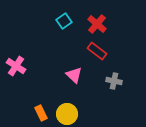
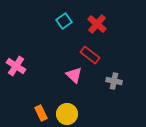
red rectangle: moved 7 px left, 4 px down
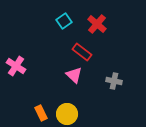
red rectangle: moved 8 px left, 3 px up
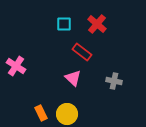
cyan square: moved 3 px down; rotated 35 degrees clockwise
pink triangle: moved 1 px left, 3 px down
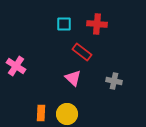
red cross: rotated 36 degrees counterclockwise
orange rectangle: rotated 28 degrees clockwise
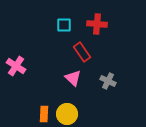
cyan square: moved 1 px down
red rectangle: rotated 18 degrees clockwise
gray cross: moved 6 px left; rotated 14 degrees clockwise
orange rectangle: moved 3 px right, 1 px down
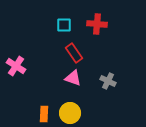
red rectangle: moved 8 px left, 1 px down
pink triangle: rotated 24 degrees counterclockwise
yellow circle: moved 3 px right, 1 px up
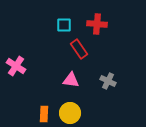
red rectangle: moved 5 px right, 4 px up
pink triangle: moved 2 px left, 2 px down; rotated 12 degrees counterclockwise
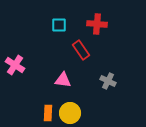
cyan square: moved 5 px left
red rectangle: moved 2 px right, 1 px down
pink cross: moved 1 px left, 1 px up
pink triangle: moved 8 px left
orange rectangle: moved 4 px right, 1 px up
